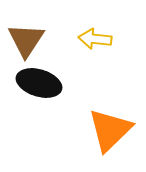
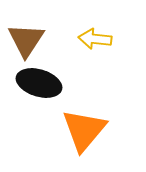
orange triangle: moved 26 px left; rotated 6 degrees counterclockwise
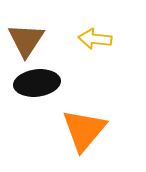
black ellipse: moved 2 px left; rotated 24 degrees counterclockwise
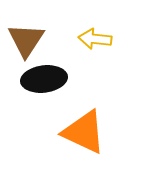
black ellipse: moved 7 px right, 4 px up
orange triangle: moved 2 px down; rotated 45 degrees counterclockwise
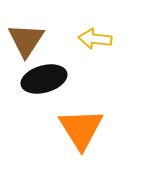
black ellipse: rotated 9 degrees counterclockwise
orange triangle: moved 3 px left, 3 px up; rotated 33 degrees clockwise
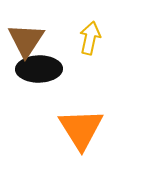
yellow arrow: moved 5 px left, 1 px up; rotated 96 degrees clockwise
black ellipse: moved 5 px left, 10 px up; rotated 15 degrees clockwise
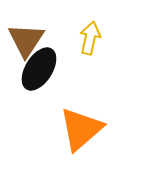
black ellipse: rotated 57 degrees counterclockwise
orange triangle: rotated 21 degrees clockwise
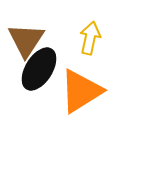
orange triangle: moved 38 px up; rotated 9 degrees clockwise
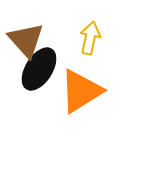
brown triangle: rotated 15 degrees counterclockwise
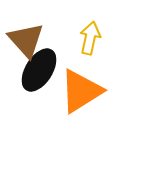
black ellipse: moved 1 px down
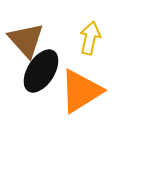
black ellipse: moved 2 px right, 1 px down
